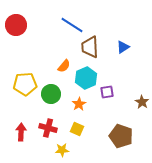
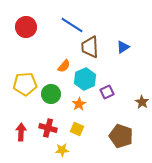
red circle: moved 10 px right, 2 px down
cyan hexagon: moved 1 px left, 1 px down
purple square: rotated 16 degrees counterclockwise
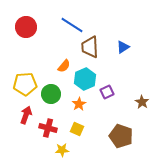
red arrow: moved 5 px right, 17 px up; rotated 18 degrees clockwise
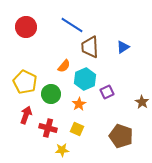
yellow pentagon: moved 2 px up; rotated 30 degrees clockwise
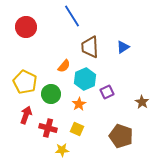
blue line: moved 9 px up; rotated 25 degrees clockwise
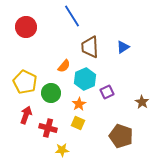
green circle: moved 1 px up
yellow square: moved 1 px right, 6 px up
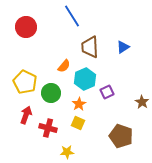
yellow star: moved 5 px right, 2 px down
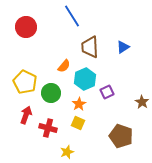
yellow star: rotated 16 degrees counterclockwise
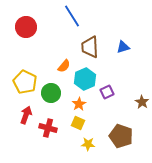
blue triangle: rotated 16 degrees clockwise
yellow star: moved 21 px right, 8 px up; rotated 24 degrees clockwise
